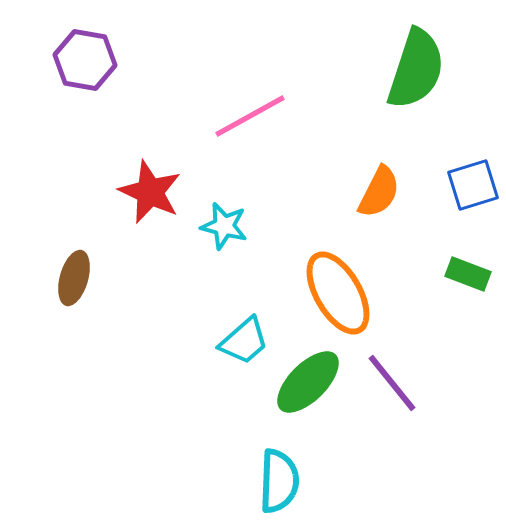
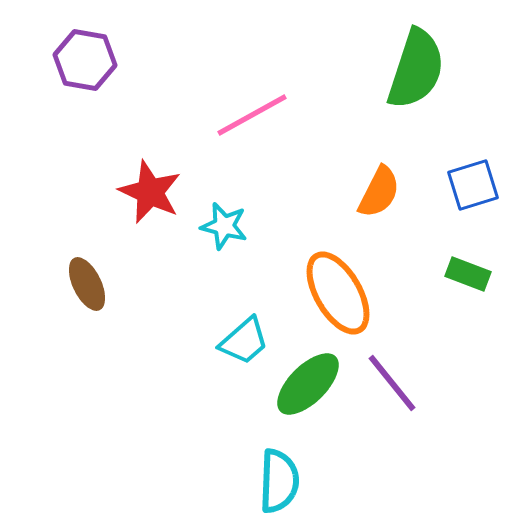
pink line: moved 2 px right, 1 px up
brown ellipse: moved 13 px right, 6 px down; rotated 42 degrees counterclockwise
green ellipse: moved 2 px down
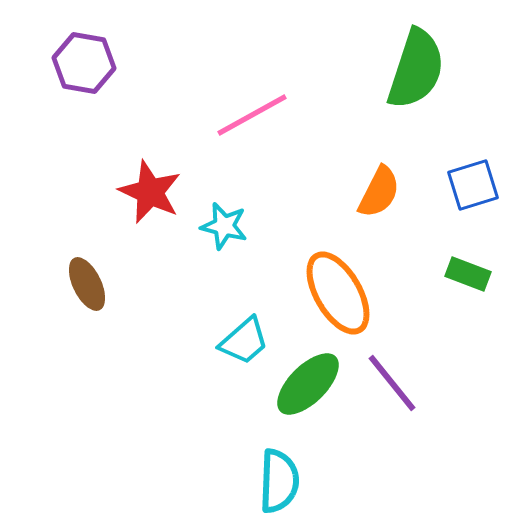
purple hexagon: moved 1 px left, 3 px down
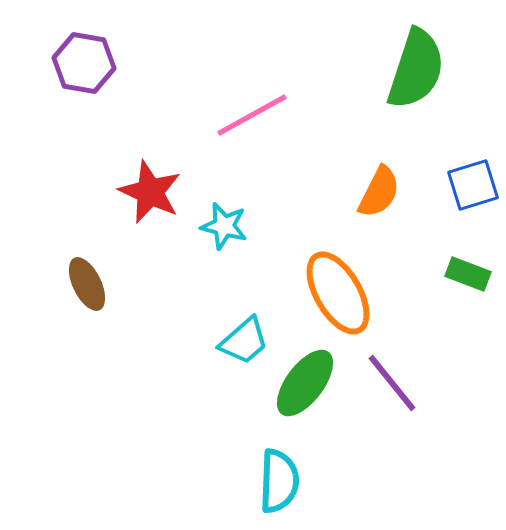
green ellipse: moved 3 px left, 1 px up; rotated 8 degrees counterclockwise
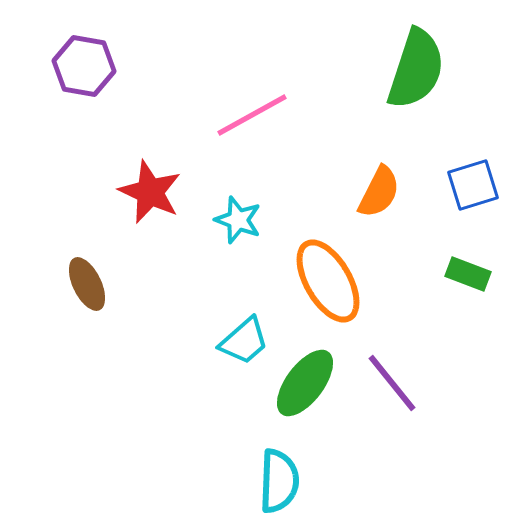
purple hexagon: moved 3 px down
cyan star: moved 14 px right, 6 px up; rotated 6 degrees clockwise
orange ellipse: moved 10 px left, 12 px up
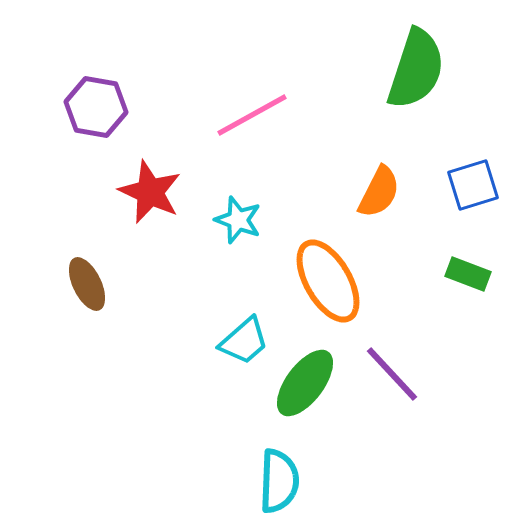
purple hexagon: moved 12 px right, 41 px down
purple line: moved 9 px up; rotated 4 degrees counterclockwise
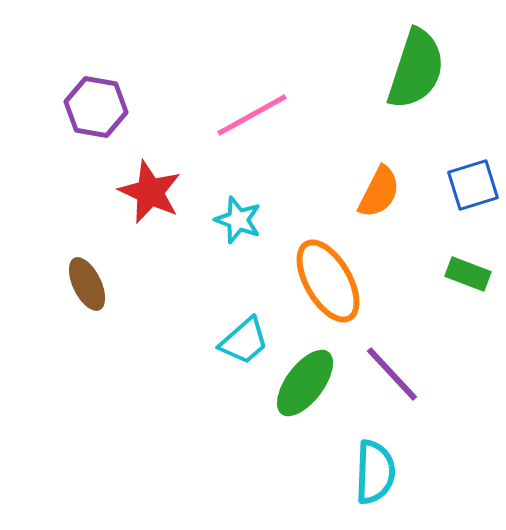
cyan semicircle: moved 96 px right, 9 px up
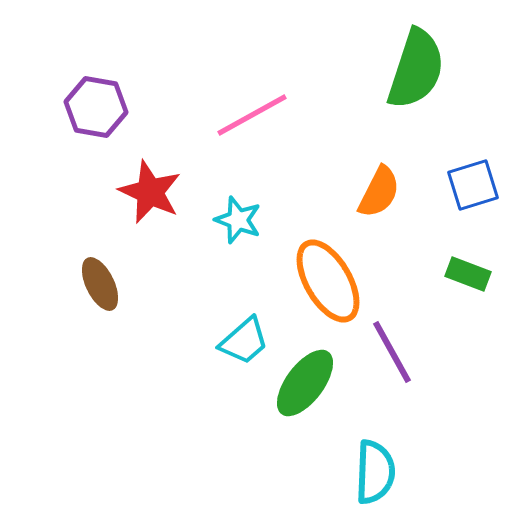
brown ellipse: moved 13 px right
purple line: moved 22 px up; rotated 14 degrees clockwise
